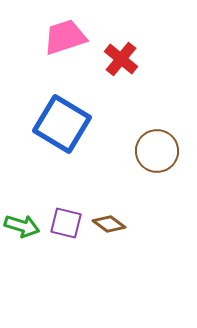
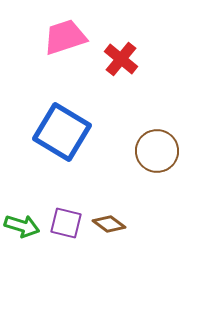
blue square: moved 8 px down
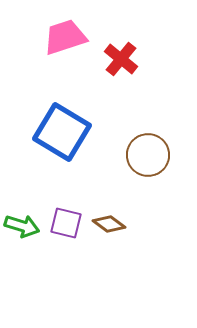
brown circle: moved 9 px left, 4 px down
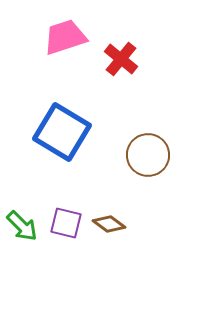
green arrow: rotated 28 degrees clockwise
